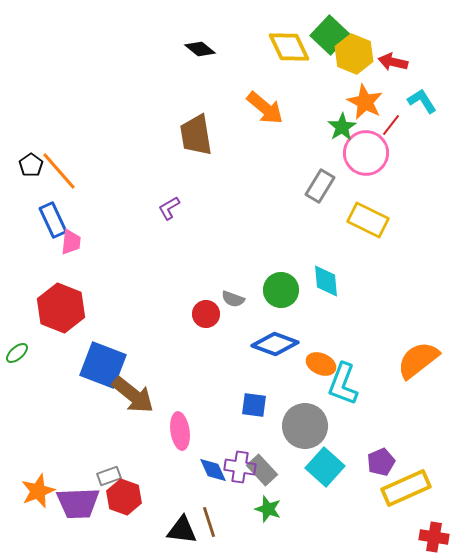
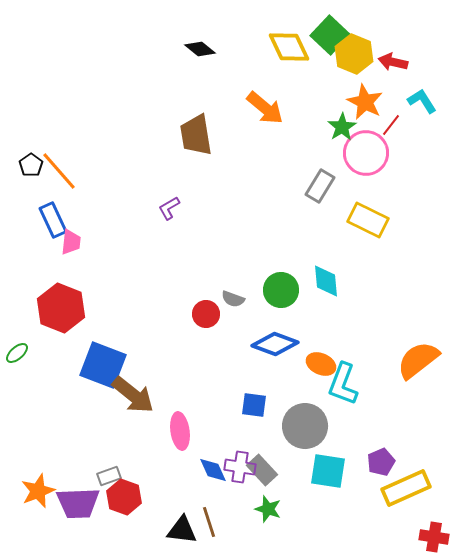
cyan square at (325, 467): moved 3 px right, 4 px down; rotated 33 degrees counterclockwise
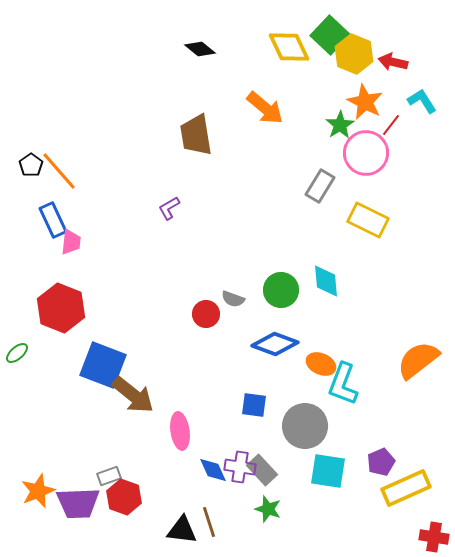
green star at (342, 127): moved 2 px left, 2 px up
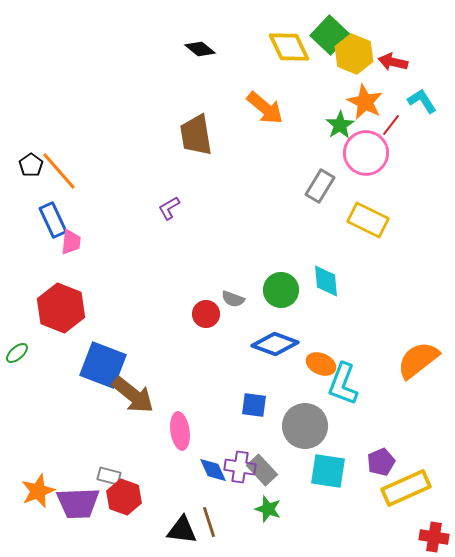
gray rectangle at (109, 476): rotated 35 degrees clockwise
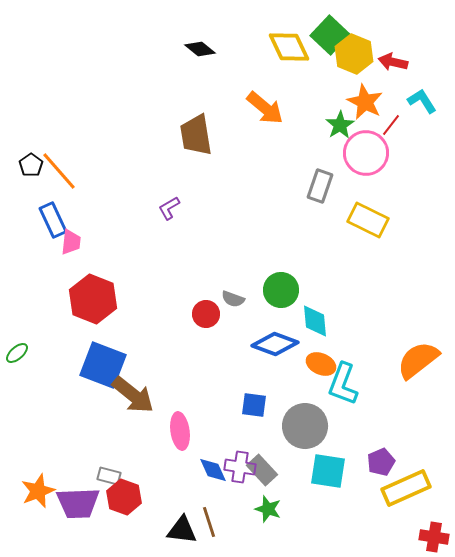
gray rectangle at (320, 186): rotated 12 degrees counterclockwise
cyan diamond at (326, 281): moved 11 px left, 40 px down
red hexagon at (61, 308): moved 32 px right, 9 px up
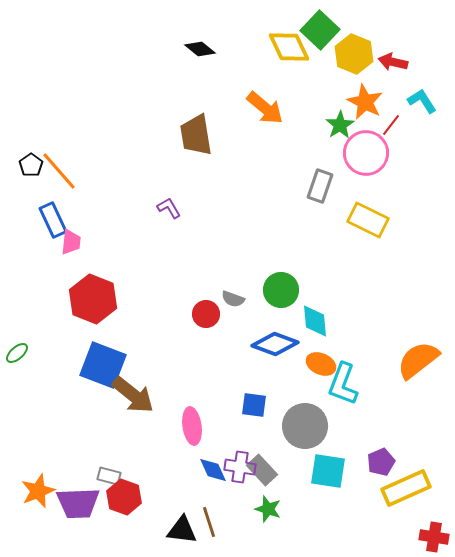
green square at (330, 35): moved 10 px left, 5 px up
purple L-shape at (169, 208): rotated 90 degrees clockwise
pink ellipse at (180, 431): moved 12 px right, 5 px up
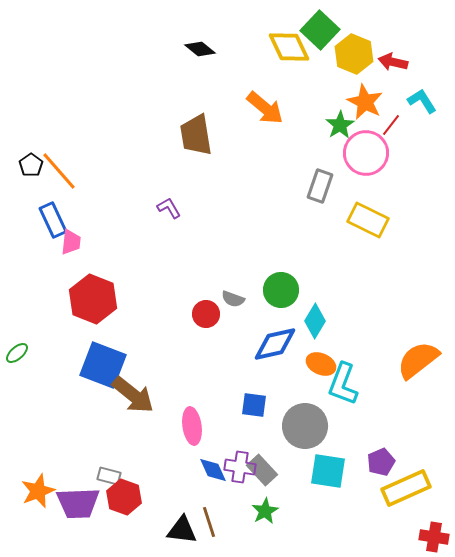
cyan diamond at (315, 321): rotated 36 degrees clockwise
blue diamond at (275, 344): rotated 33 degrees counterclockwise
green star at (268, 509): moved 3 px left, 2 px down; rotated 24 degrees clockwise
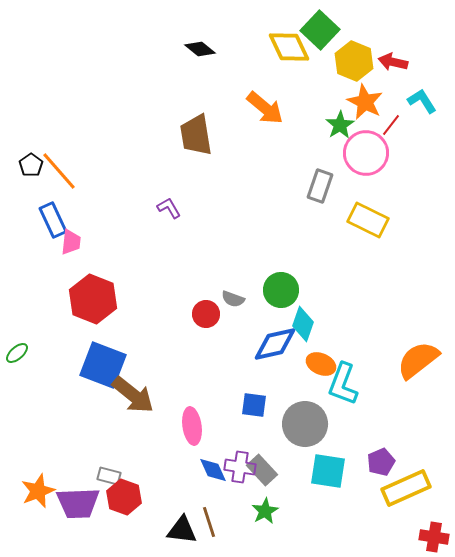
yellow hexagon at (354, 54): moved 7 px down
cyan diamond at (315, 321): moved 12 px left, 3 px down; rotated 12 degrees counterclockwise
gray circle at (305, 426): moved 2 px up
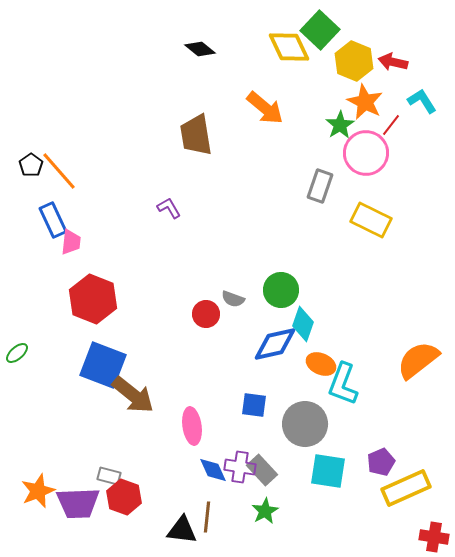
yellow rectangle at (368, 220): moved 3 px right
brown line at (209, 522): moved 2 px left, 5 px up; rotated 24 degrees clockwise
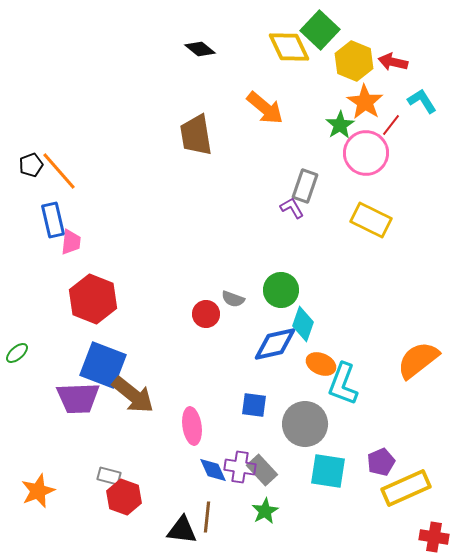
orange star at (365, 102): rotated 6 degrees clockwise
black pentagon at (31, 165): rotated 15 degrees clockwise
gray rectangle at (320, 186): moved 15 px left
purple L-shape at (169, 208): moved 123 px right
blue rectangle at (53, 220): rotated 12 degrees clockwise
purple trapezoid at (78, 503): moved 105 px up
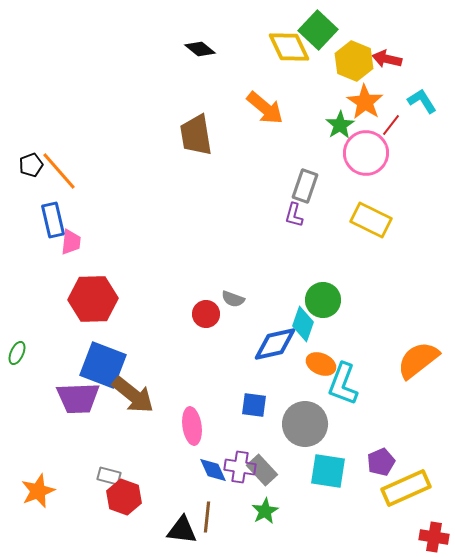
green square at (320, 30): moved 2 px left
red arrow at (393, 62): moved 6 px left, 3 px up
purple L-shape at (292, 208): moved 2 px right, 7 px down; rotated 135 degrees counterclockwise
green circle at (281, 290): moved 42 px right, 10 px down
red hexagon at (93, 299): rotated 24 degrees counterclockwise
green ellipse at (17, 353): rotated 25 degrees counterclockwise
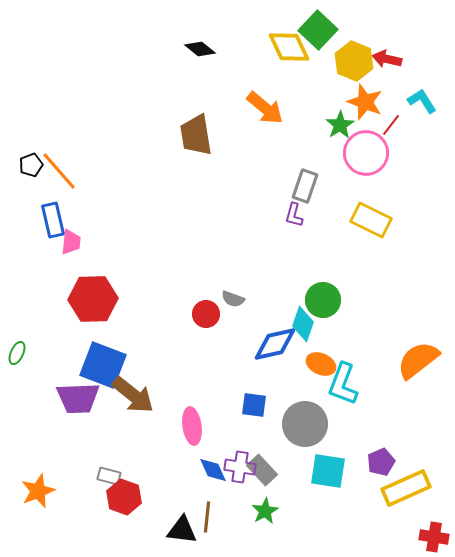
orange star at (365, 102): rotated 12 degrees counterclockwise
